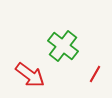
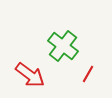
red line: moved 7 px left
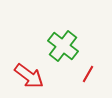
red arrow: moved 1 px left, 1 px down
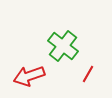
red arrow: rotated 124 degrees clockwise
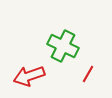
green cross: rotated 12 degrees counterclockwise
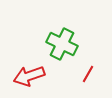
green cross: moved 1 px left, 2 px up
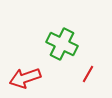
red arrow: moved 4 px left, 2 px down
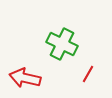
red arrow: rotated 32 degrees clockwise
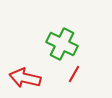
red line: moved 14 px left
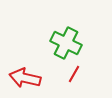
green cross: moved 4 px right, 1 px up
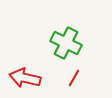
red line: moved 4 px down
